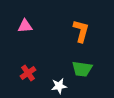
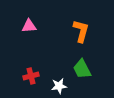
pink triangle: moved 4 px right
green trapezoid: rotated 55 degrees clockwise
red cross: moved 3 px right, 3 px down; rotated 21 degrees clockwise
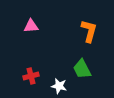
pink triangle: moved 2 px right
orange L-shape: moved 8 px right
white star: rotated 21 degrees clockwise
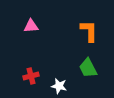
orange L-shape: rotated 15 degrees counterclockwise
green trapezoid: moved 6 px right, 1 px up
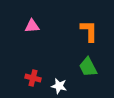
pink triangle: moved 1 px right
green trapezoid: moved 1 px up
red cross: moved 2 px right, 2 px down; rotated 28 degrees clockwise
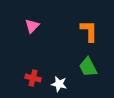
pink triangle: rotated 42 degrees counterclockwise
white star: moved 2 px up
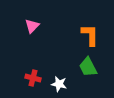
orange L-shape: moved 1 px right, 4 px down
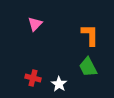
pink triangle: moved 3 px right, 2 px up
white star: rotated 21 degrees clockwise
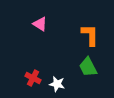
pink triangle: moved 5 px right; rotated 42 degrees counterclockwise
red cross: rotated 14 degrees clockwise
white star: moved 2 px left; rotated 21 degrees counterclockwise
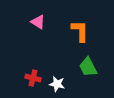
pink triangle: moved 2 px left, 2 px up
orange L-shape: moved 10 px left, 4 px up
red cross: rotated 14 degrees counterclockwise
